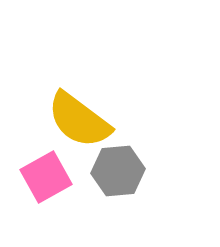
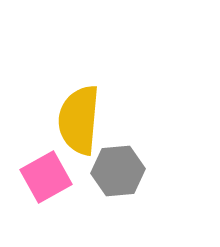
yellow semicircle: rotated 58 degrees clockwise
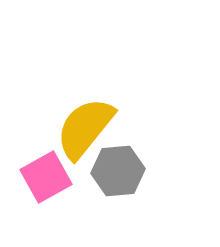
yellow semicircle: moved 6 px right, 8 px down; rotated 34 degrees clockwise
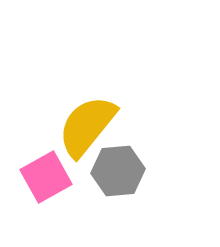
yellow semicircle: moved 2 px right, 2 px up
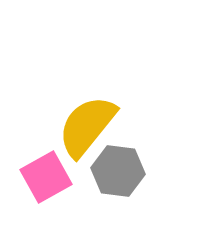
gray hexagon: rotated 12 degrees clockwise
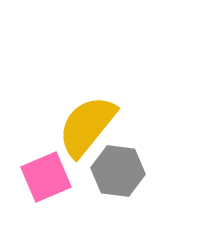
pink square: rotated 6 degrees clockwise
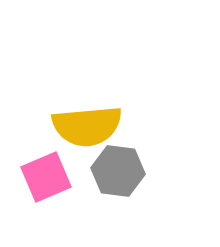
yellow semicircle: rotated 134 degrees counterclockwise
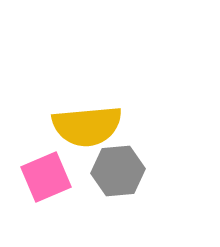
gray hexagon: rotated 12 degrees counterclockwise
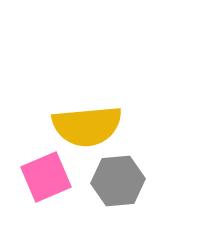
gray hexagon: moved 10 px down
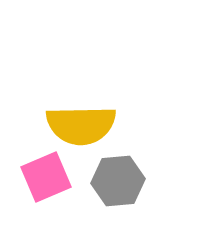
yellow semicircle: moved 6 px left, 1 px up; rotated 4 degrees clockwise
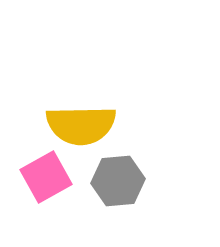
pink square: rotated 6 degrees counterclockwise
